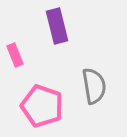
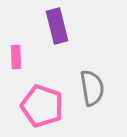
pink rectangle: moved 1 px right, 2 px down; rotated 20 degrees clockwise
gray semicircle: moved 2 px left, 2 px down
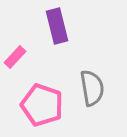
pink rectangle: moved 1 px left; rotated 45 degrees clockwise
pink pentagon: moved 1 px up
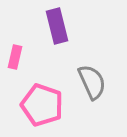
pink rectangle: rotated 30 degrees counterclockwise
gray semicircle: moved 6 px up; rotated 15 degrees counterclockwise
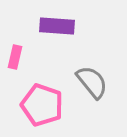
purple rectangle: rotated 72 degrees counterclockwise
gray semicircle: rotated 15 degrees counterclockwise
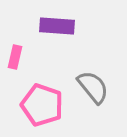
gray semicircle: moved 1 px right, 5 px down
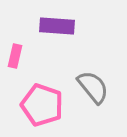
pink rectangle: moved 1 px up
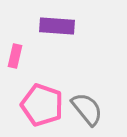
gray semicircle: moved 6 px left, 22 px down
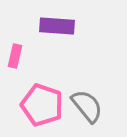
gray semicircle: moved 3 px up
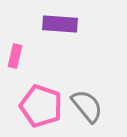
purple rectangle: moved 3 px right, 2 px up
pink pentagon: moved 1 px left, 1 px down
